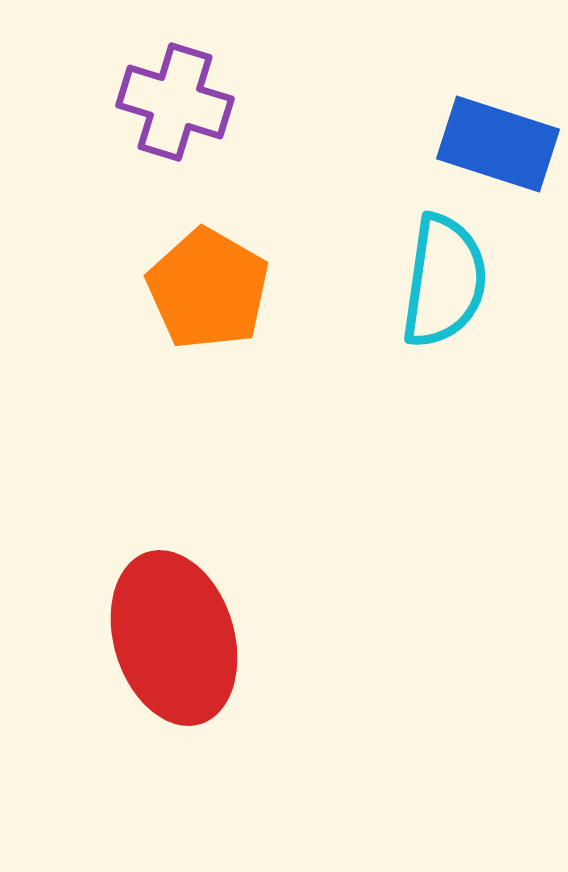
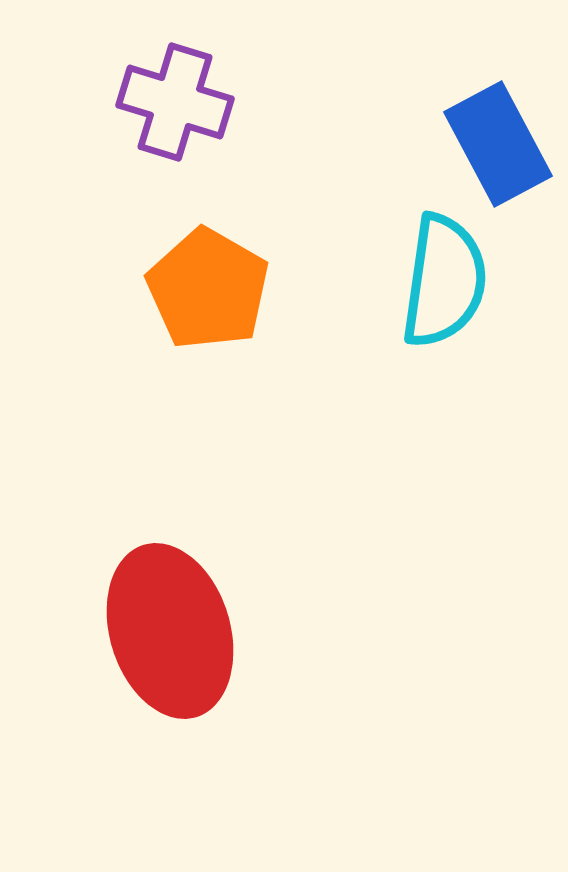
blue rectangle: rotated 44 degrees clockwise
red ellipse: moved 4 px left, 7 px up
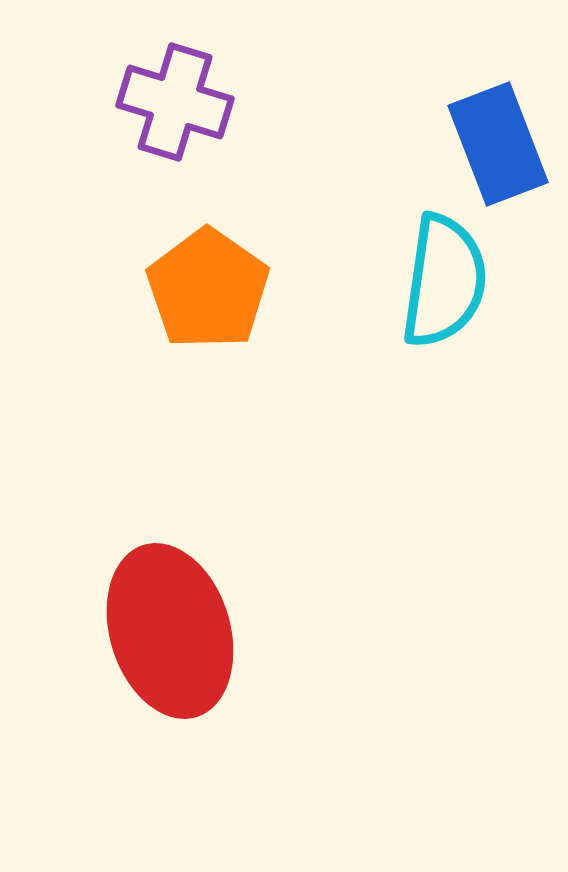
blue rectangle: rotated 7 degrees clockwise
orange pentagon: rotated 5 degrees clockwise
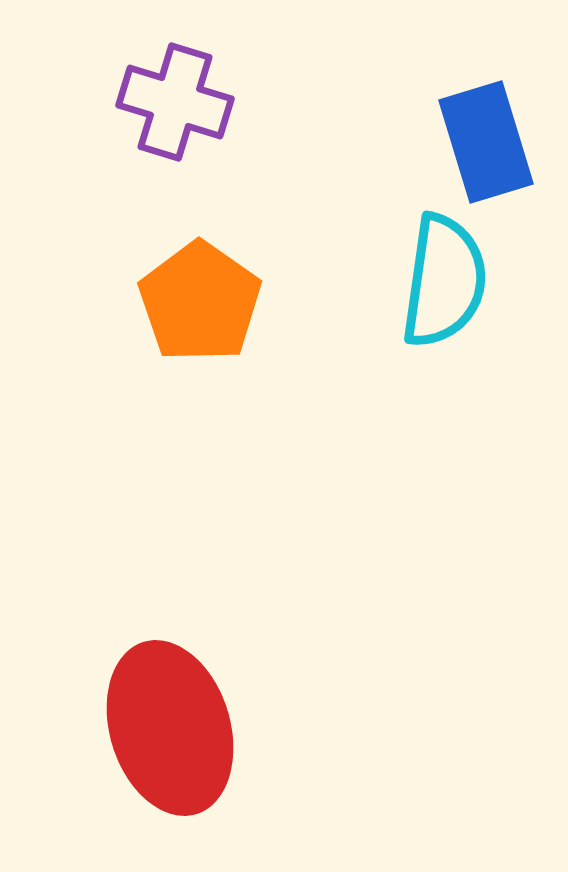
blue rectangle: moved 12 px left, 2 px up; rotated 4 degrees clockwise
orange pentagon: moved 8 px left, 13 px down
red ellipse: moved 97 px down
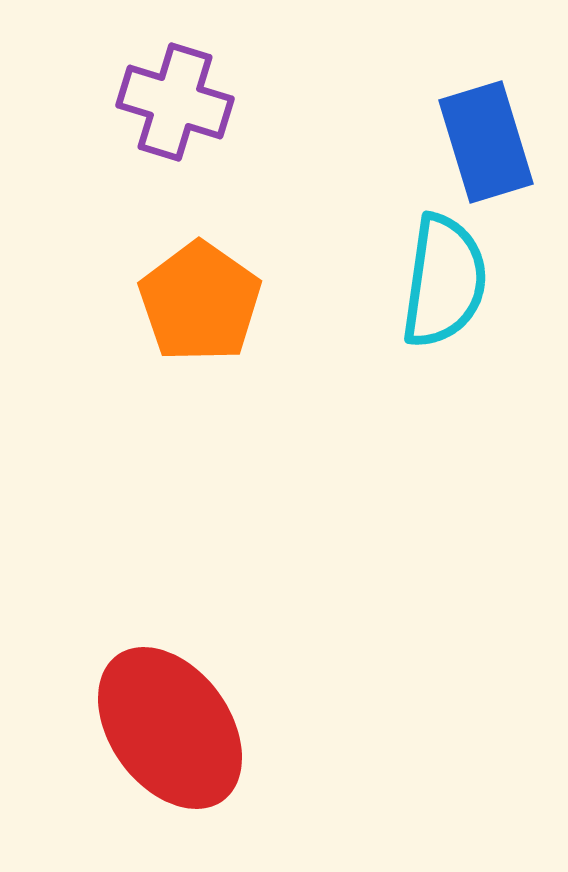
red ellipse: rotated 19 degrees counterclockwise
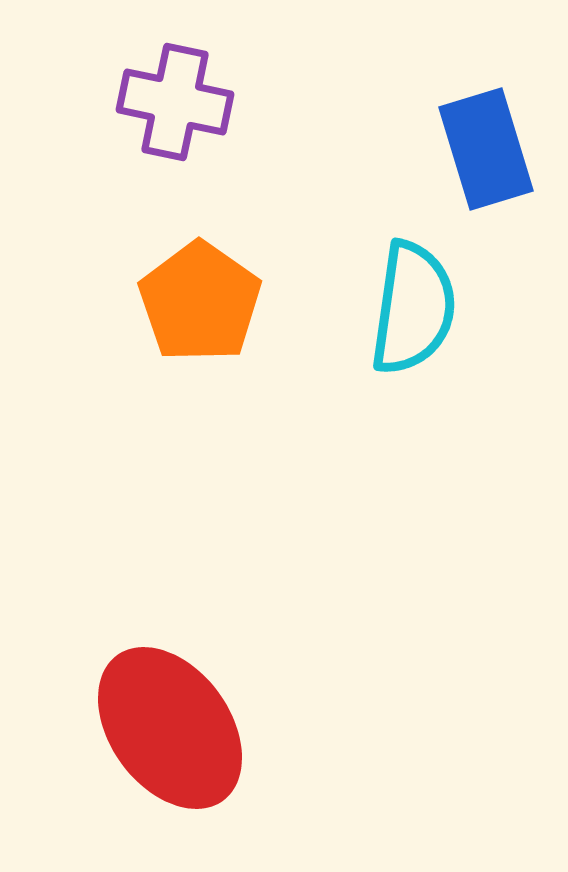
purple cross: rotated 5 degrees counterclockwise
blue rectangle: moved 7 px down
cyan semicircle: moved 31 px left, 27 px down
